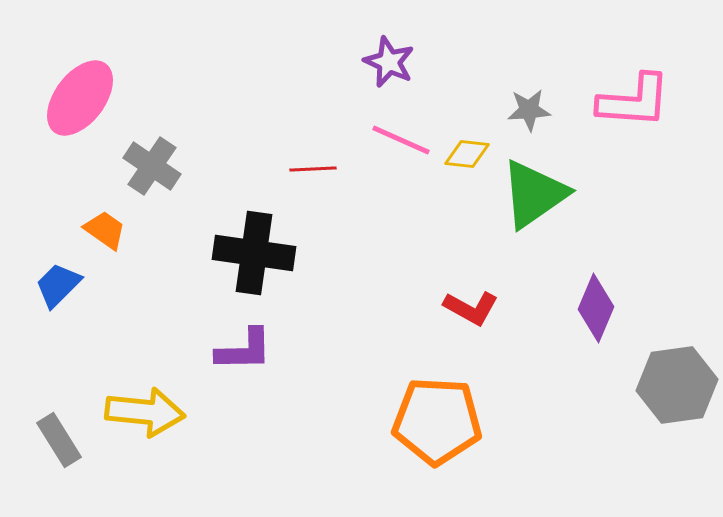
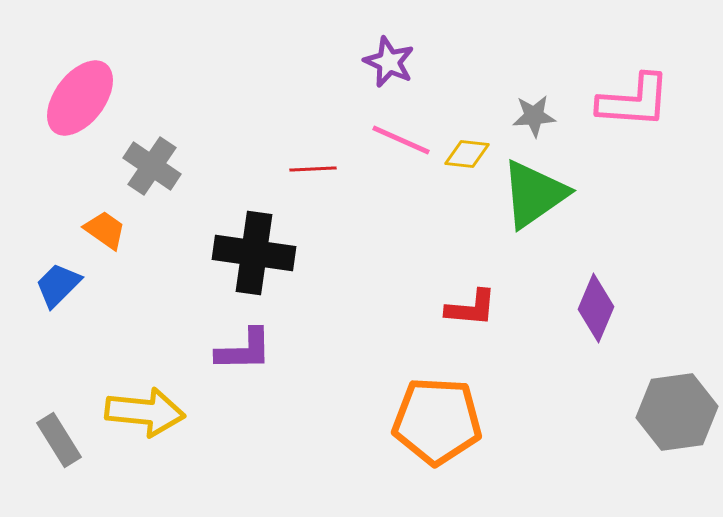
gray star: moved 5 px right, 6 px down
red L-shape: rotated 24 degrees counterclockwise
gray hexagon: moved 27 px down
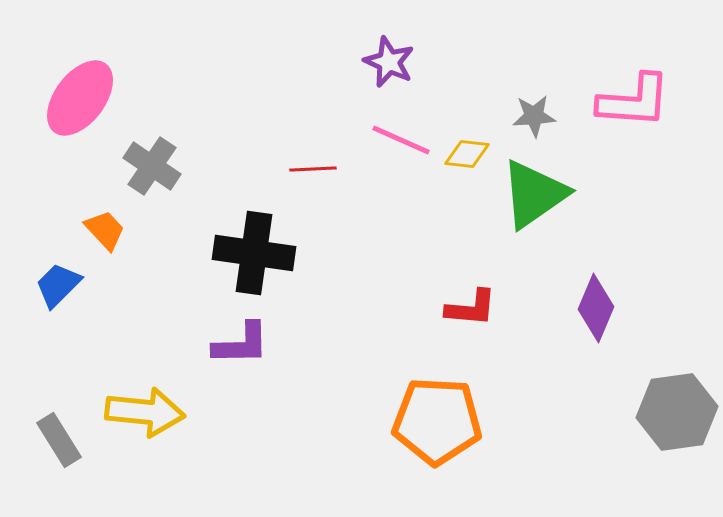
orange trapezoid: rotated 12 degrees clockwise
purple L-shape: moved 3 px left, 6 px up
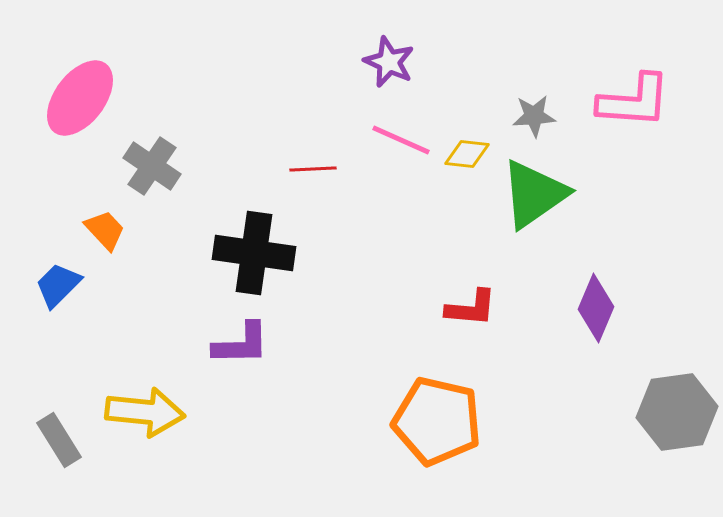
orange pentagon: rotated 10 degrees clockwise
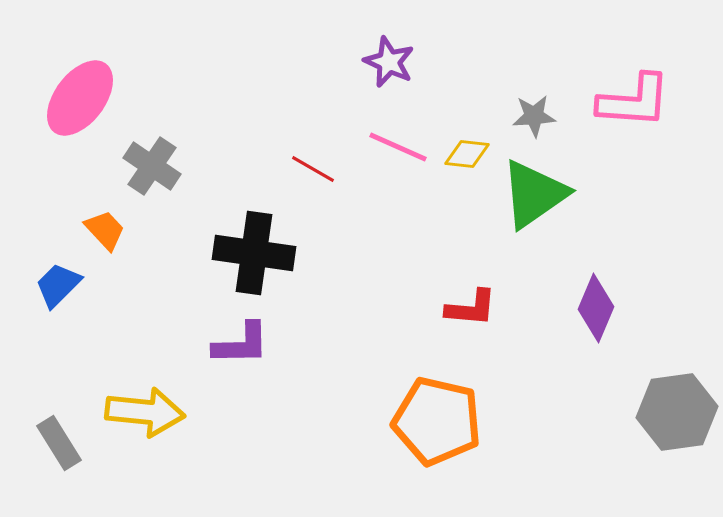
pink line: moved 3 px left, 7 px down
red line: rotated 33 degrees clockwise
gray rectangle: moved 3 px down
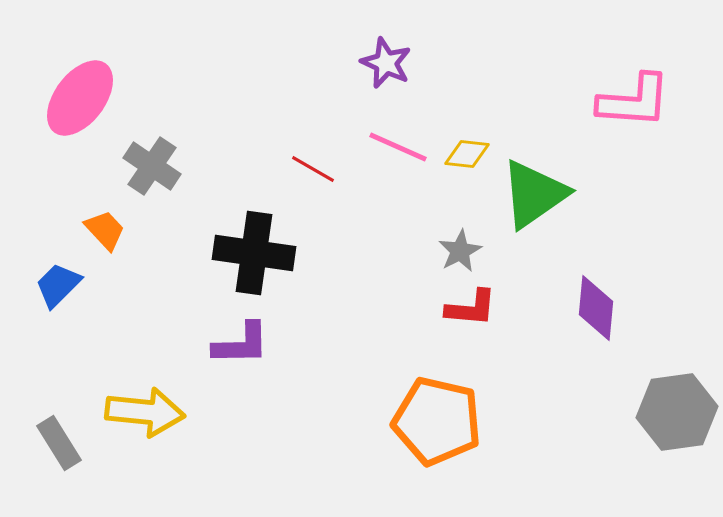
purple star: moved 3 px left, 1 px down
gray star: moved 74 px left, 135 px down; rotated 24 degrees counterclockwise
purple diamond: rotated 18 degrees counterclockwise
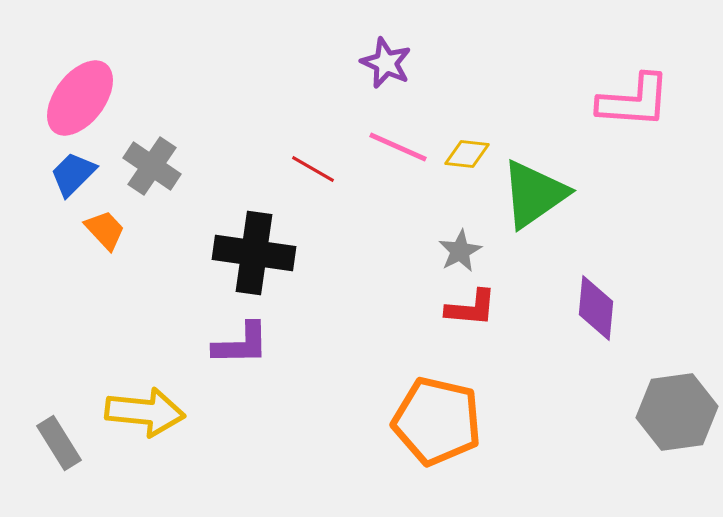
blue trapezoid: moved 15 px right, 111 px up
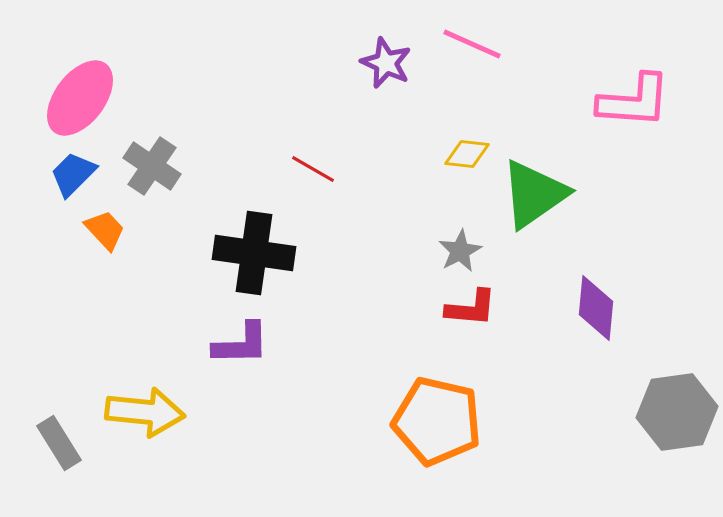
pink line: moved 74 px right, 103 px up
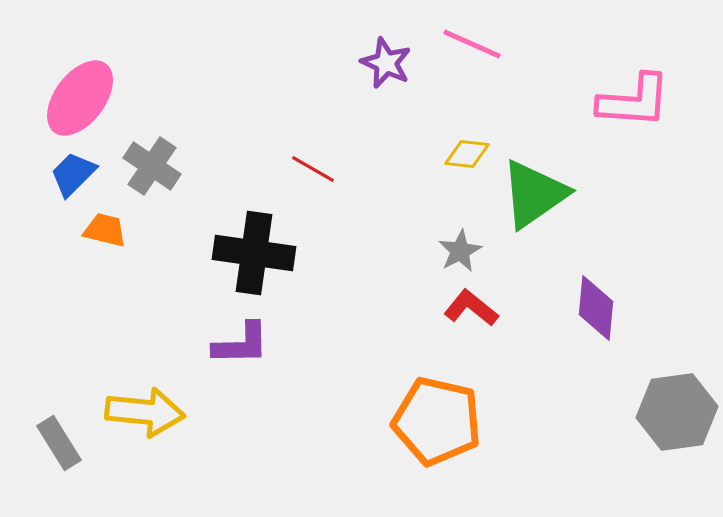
orange trapezoid: rotated 33 degrees counterclockwise
red L-shape: rotated 146 degrees counterclockwise
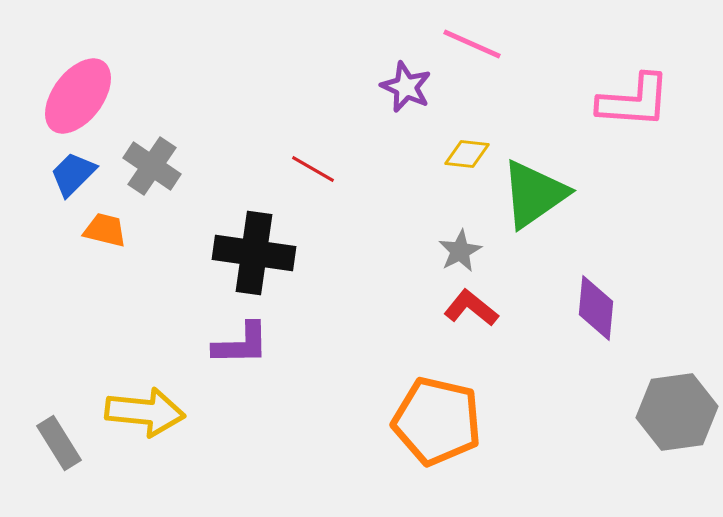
purple star: moved 20 px right, 24 px down
pink ellipse: moved 2 px left, 2 px up
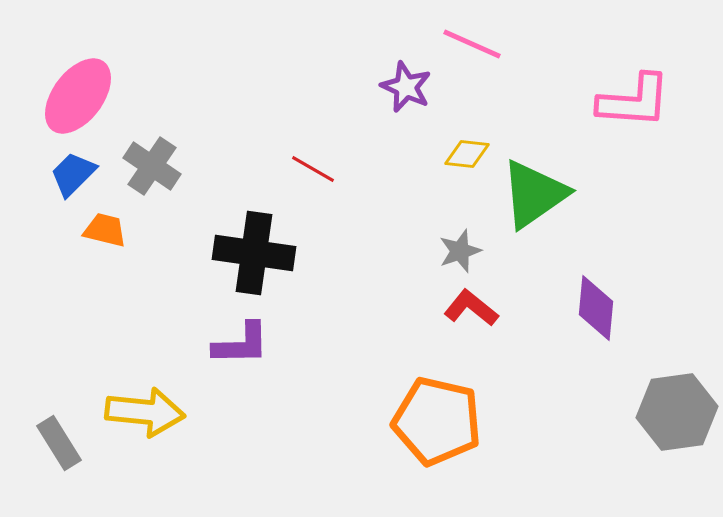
gray star: rotated 9 degrees clockwise
